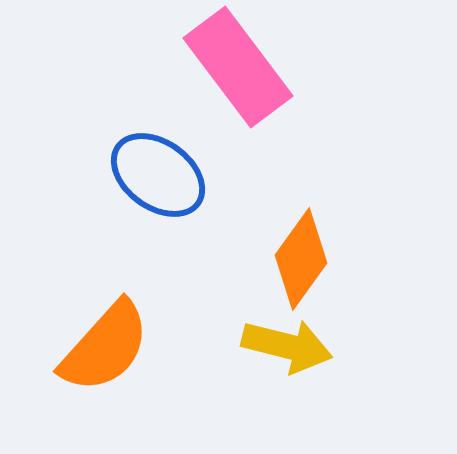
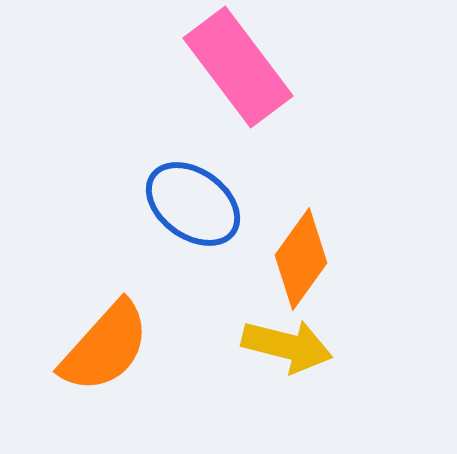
blue ellipse: moved 35 px right, 29 px down
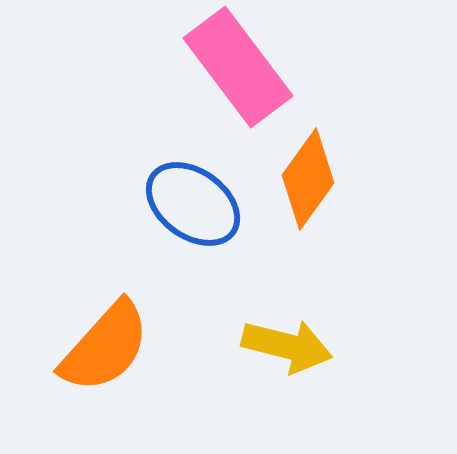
orange diamond: moved 7 px right, 80 px up
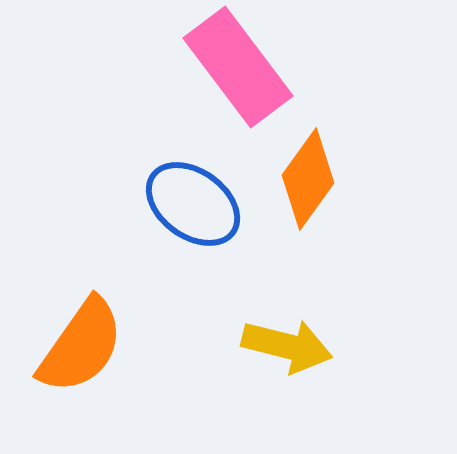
orange semicircle: moved 24 px left, 1 px up; rotated 7 degrees counterclockwise
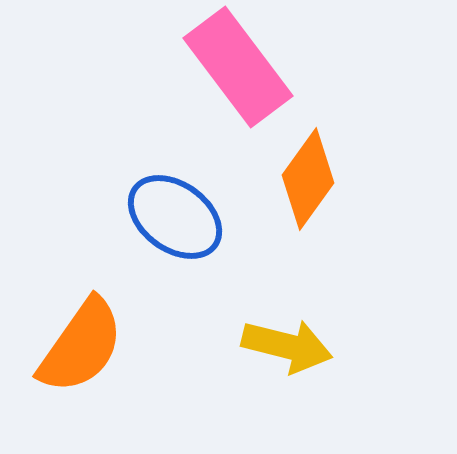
blue ellipse: moved 18 px left, 13 px down
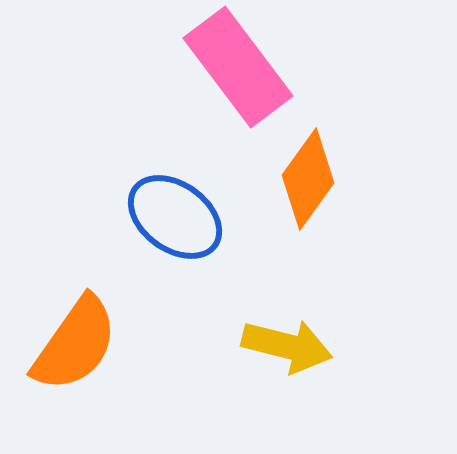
orange semicircle: moved 6 px left, 2 px up
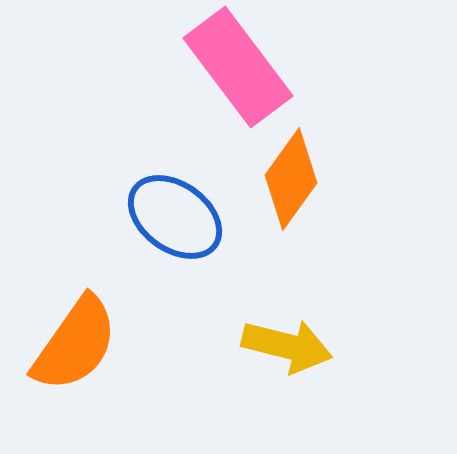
orange diamond: moved 17 px left
